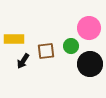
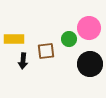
green circle: moved 2 px left, 7 px up
black arrow: rotated 28 degrees counterclockwise
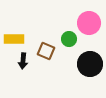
pink circle: moved 5 px up
brown square: rotated 30 degrees clockwise
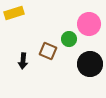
pink circle: moved 1 px down
yellow rectangle: moved 26 px up; rotated 18 degrees counterclockwise
brown square: moved 2 px right
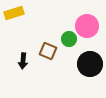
pink circle: moved 2 px left, 2 px down
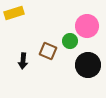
green circle: moved 1 px right, 2 px down
black circle: moved 2 px left, 1 px down
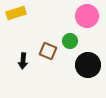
yellow rectangle: moved 2 px right
pink circle: moved 10 px up
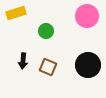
green circle: moved 24 px left, 10 px up
brown square: moved 16 px down
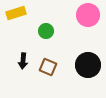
pink circle: moved 1 px right, 1 px up
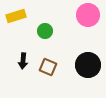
yellow rectangle: moved 3 px down
green circle: moved 1 px left
